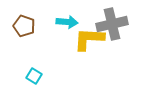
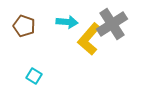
gray cross: rotated 20 degrees counterclockwise
yellow L-shape: rotated 52 degrees counterclockwise
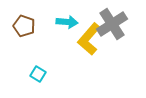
cyan square: moved 4 px right, 2 px up
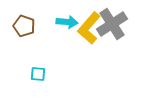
yellow L-shape: moved 11 px up
cyan square: rotated 28 degrees counterclockwise
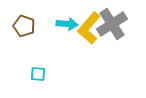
cyan arrow: moved 2 px down
